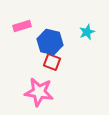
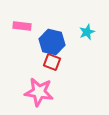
pink rectangle: rotated 24 degrees clockwise
blue hexagon: moved 2 px right
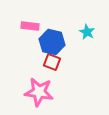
pink rectangle: moved 8 px right
cyan star: rotated 21 degrees counterclockwise
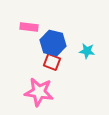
pink rectangle: moved 1 px left, 1 px down
cyan star: moved 19 px down; rotated 21 degrees counterclockwise
blue hexagon: moved 1 px right, 1 px down
